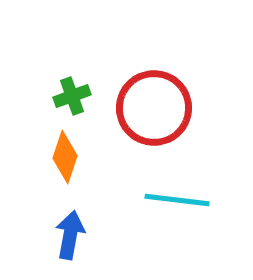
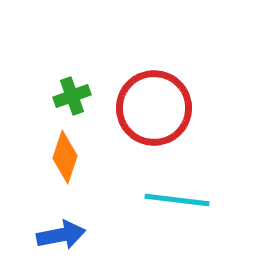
blue arrow: moved 9 px left; rotated 69 degrees clockwise
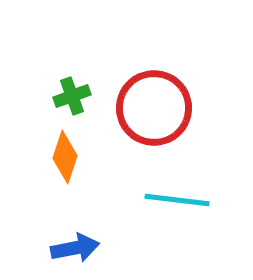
blue arrow: moved 14 px right, 13 px down
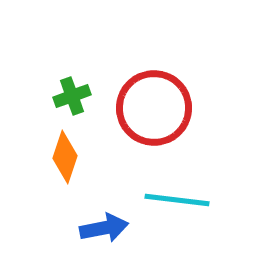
blue arrow: moved 29 px right, 20 px up
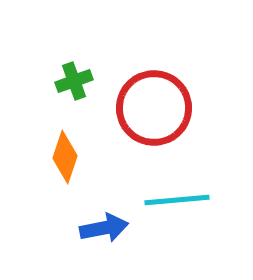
green cross: moved 2 px right, 15 px up
cyan line: rotated 12 degrees counterclockwise
